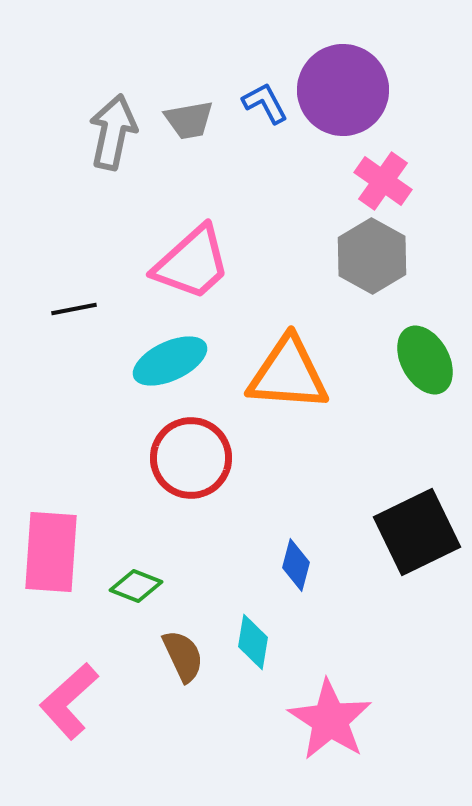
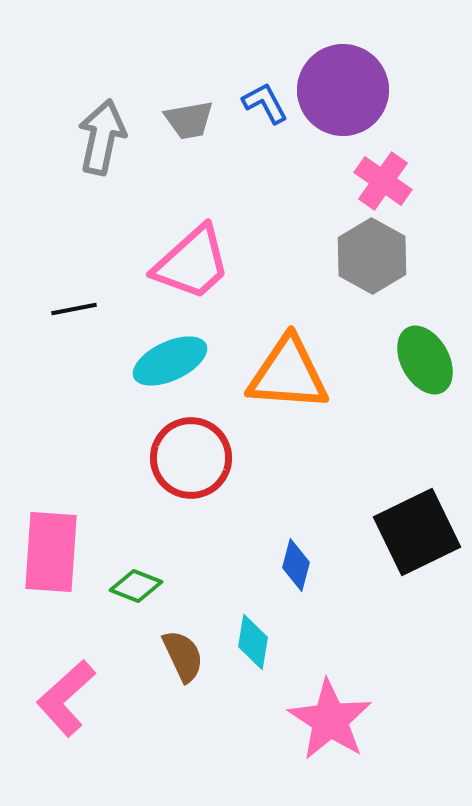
gray arrow: moved 11 px left, 5 px down
pink L-shape: moved 3 px left, 3 px up
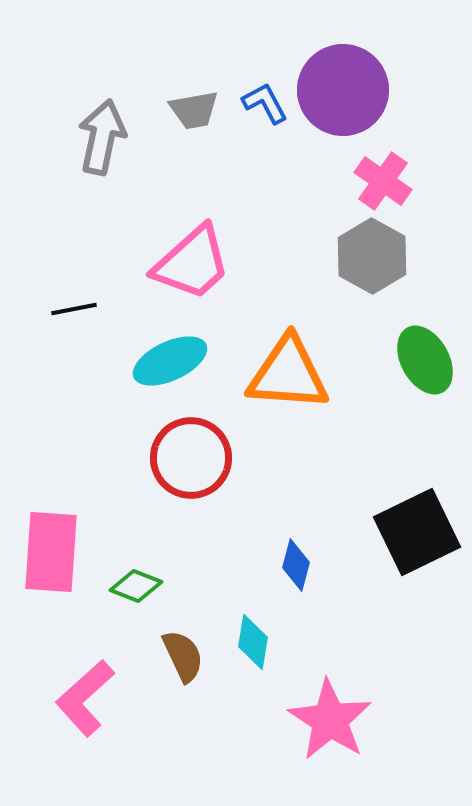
gray trapezoid: moved 5 px right, 10 px up
pink L-shape: moved 19 px right
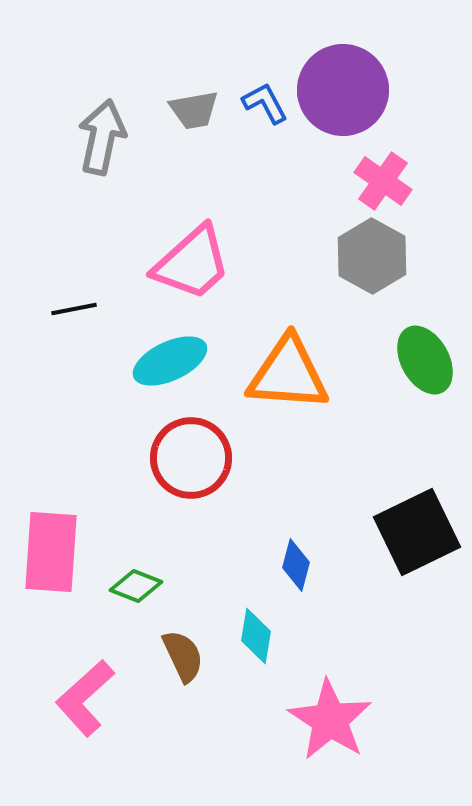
cyan diamond: moved 3 px right, 6 px up
